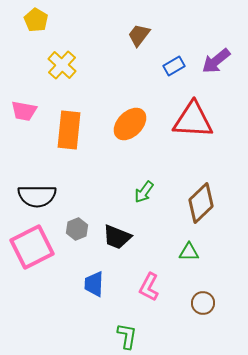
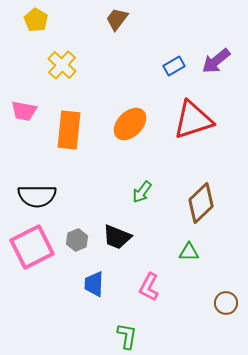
brown trapezoid: moved 22 px left, 16 px up
red triangle: rotated 21 degrees counterclockwise
green arrow: moved 2 px left
gray hexagon: moved 11 px down
brown circle: moved 23 px right
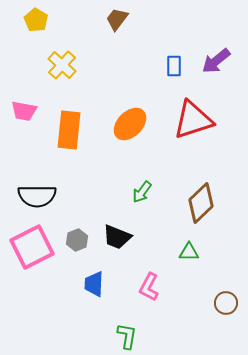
blue rectangle: rotated 60 degrees counterclockwise
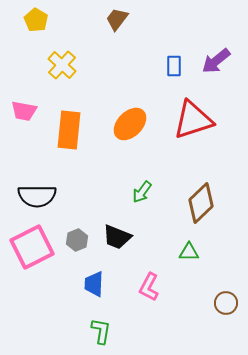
green L-shape: moved 26 px left, 5 px up
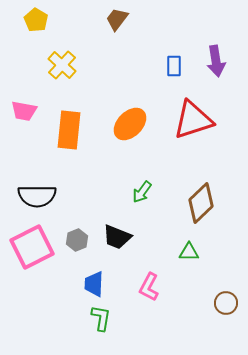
purple arrow: rotated 60 degrees counterclockwise
green L-shape: moved 13 px up
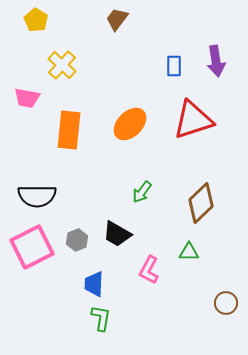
pink trapezoid: moved 3 px right, 13 px up
black trapezoid: moved 3 px up; rotated 8 degrees clockwise
pink L-shape: moved 17 px up
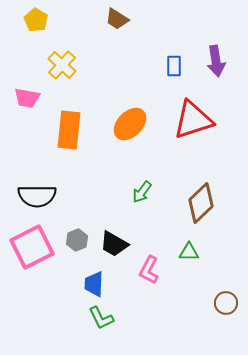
brown trapezoid: rotated 95 degrees counterclockwise
black trapezoid: moved 3 px left, 10 px down
green L-shape: rotated 144 degrees clockwise
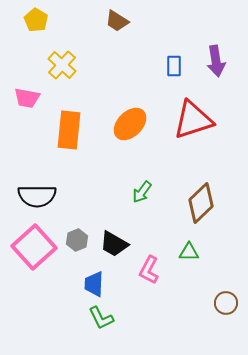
brown trapezoid: moved 2 px down
pink square: moved 2 px right; rotated 15 degrees counterclockwise
